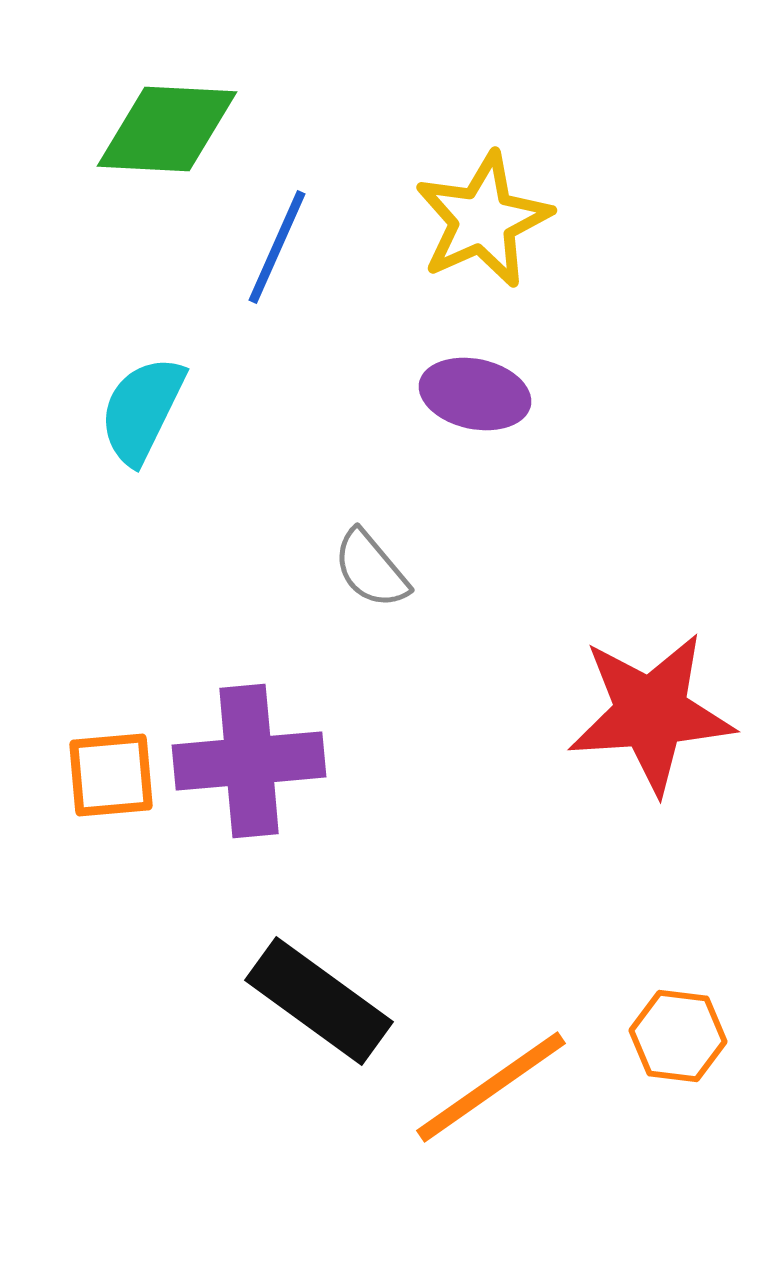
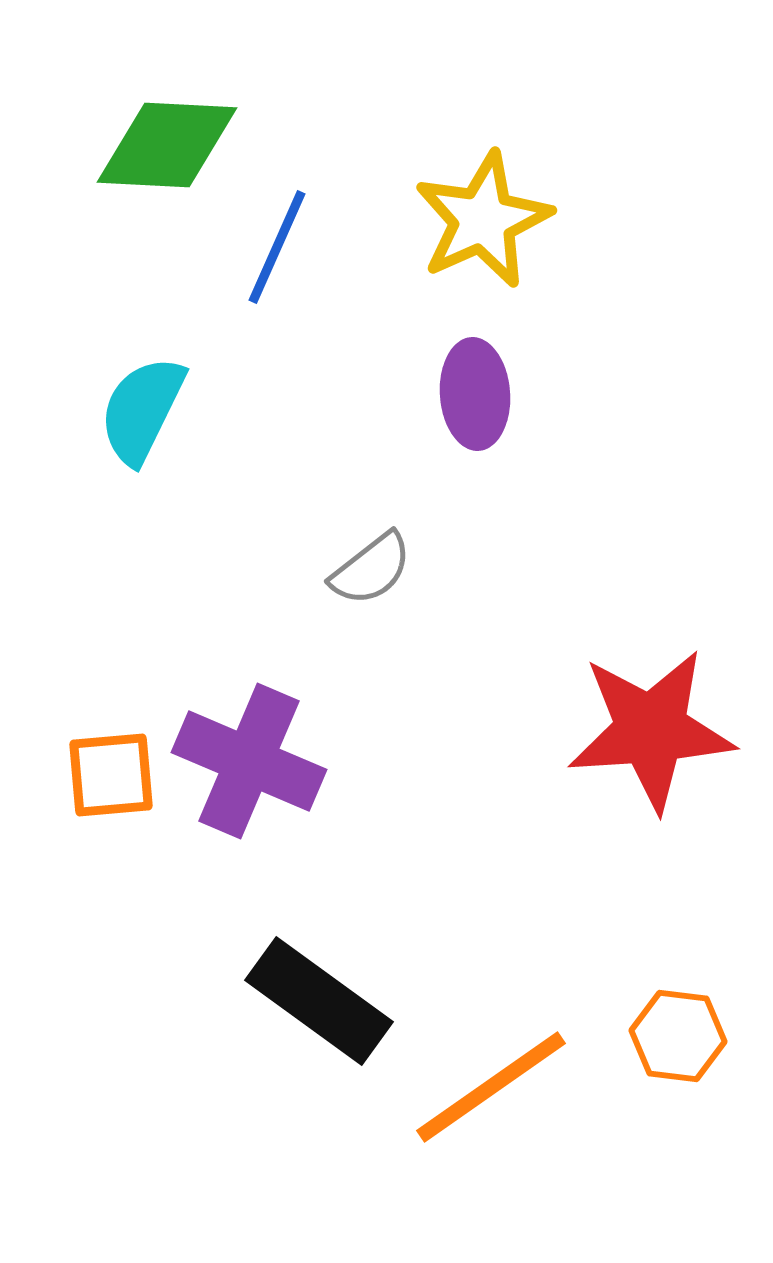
green diamond: moved 16 px down
purple ellipse: rotated 74 degrees clockwise
gray semicircle: rotated 88 degrees counterclockwise
red star: moved 17 px down
purple cross: rotated 28 degrees clockwise
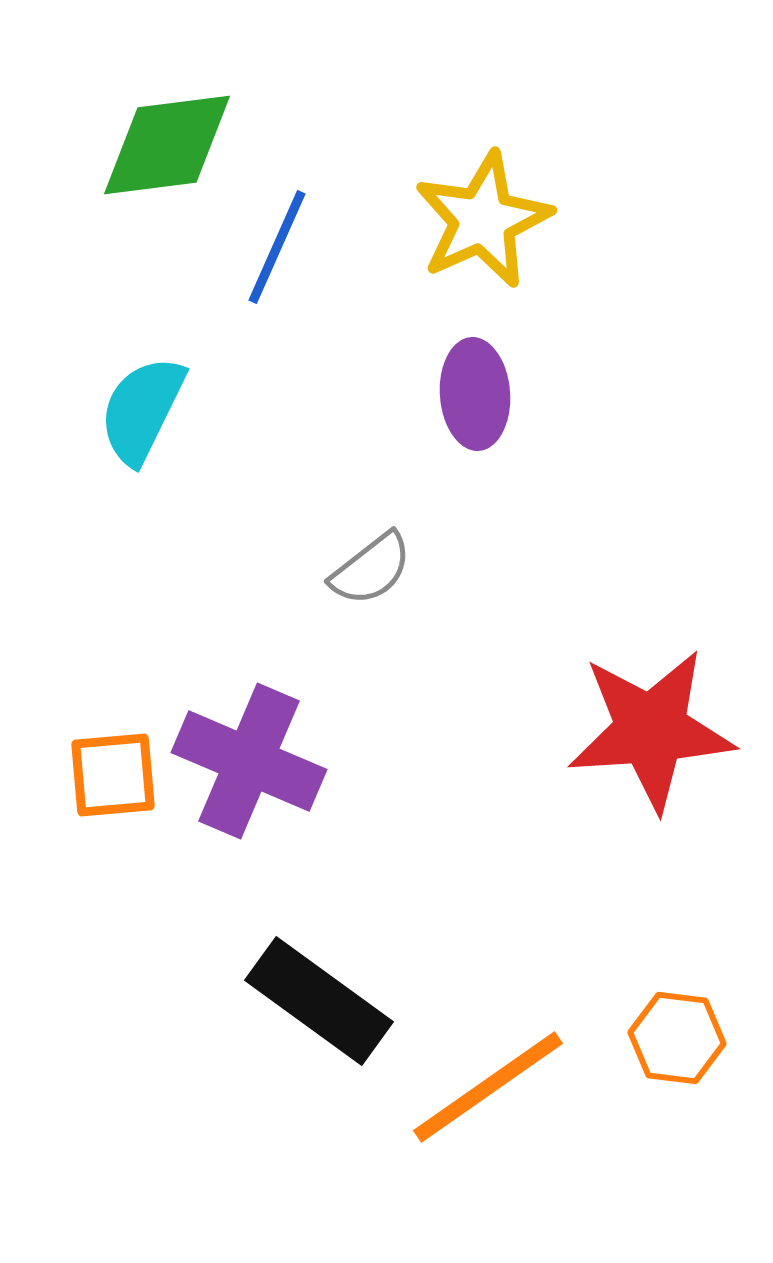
green diamond: rotated 10 degrees counterclockwise
orange square: moved 2 px right
orange hexagon: moved 1 px left, 2 px down
orange line: moved 3 px left
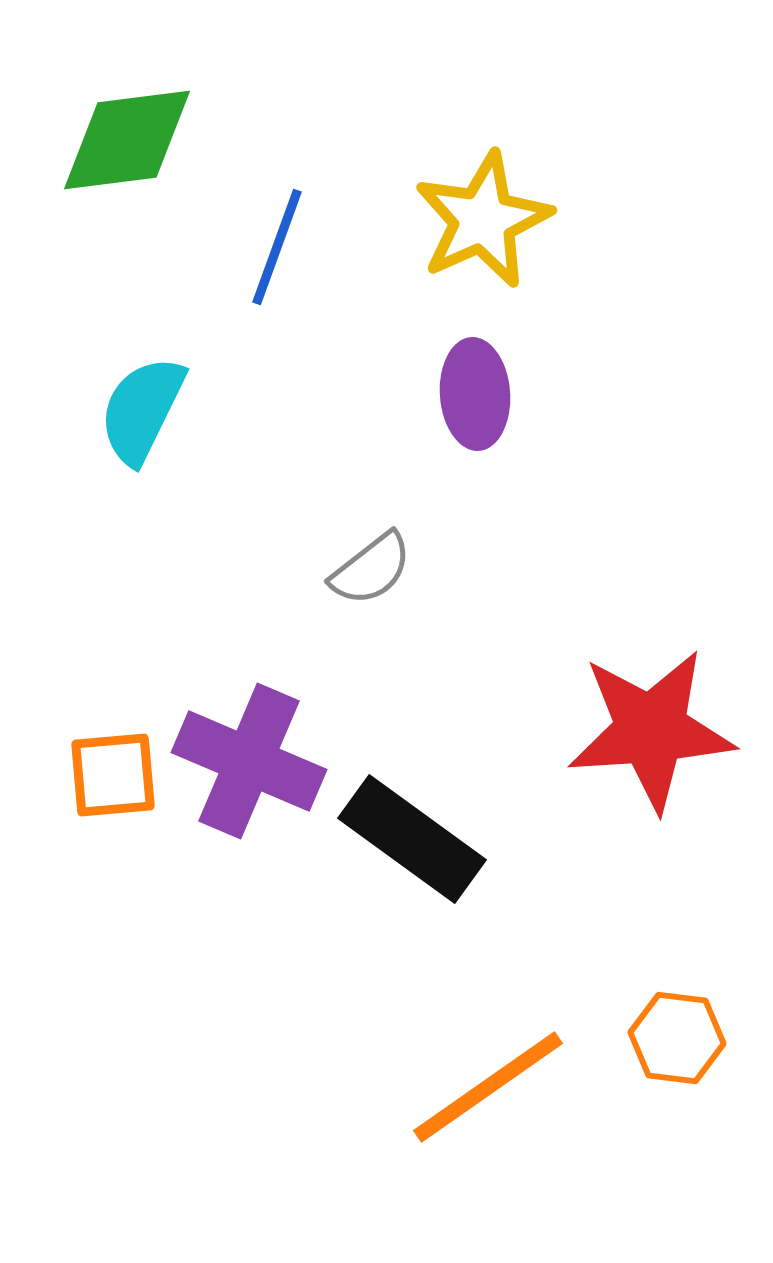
green diamond: moved 40 px left, 5 px up
blue line: rotated 4 degrees counterclockwise
black rectangle: moved 93 px right, 162 px up
